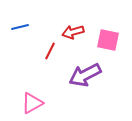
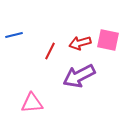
blue line: moved 6 px left, 8 px down
red arrow: moved 7 px right, 11 px down
purple arrow: moved 6 px left, 1 px down
pink triangle: rotated 25 degrees clockwise
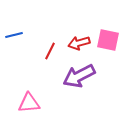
red arrow: moved 1 px left
pink triangle: moved 3 px left
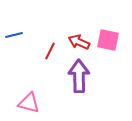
red arrow: moved 1 px up; rotated 40 degrees clockwise
purple arrow: rotated 116 degrees clockwise
pink triangle: rotated 20 degrees clockwise
